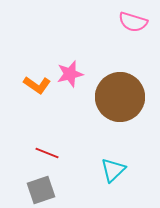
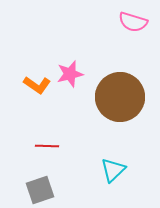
red line: moved 7 px up; rotated 20 degrees counterclockwise
gray square: moved 1 px left
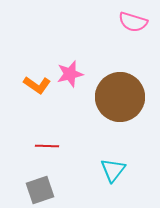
cyan triangle: rotated 8 degrees counterclockwise
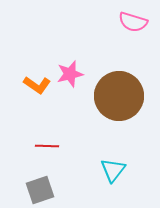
brown circle: moved 1 px left, 1 px up
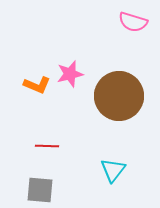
orange L-shape: rotated 12 degrees counterclockwise
gray square: rotated 24 degrees clockwise
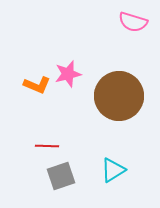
pink star: moved 2 px left
cyan triangle: rotated 20 degrees clockwise
gray square: moved 21 px right, 14 px up; rotated 24 degrees counterclockwise
